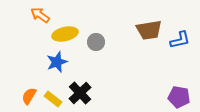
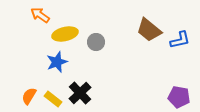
brown trapezoid: rotated 48 degrees clockwise
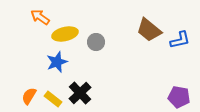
orange arrow: moved 2 px down
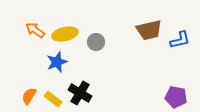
orange arrow: moved 5 px left, 13 px down
brown trapezoid: rotated 52 degrees counterclockwise
black cross: rotated 15 degrees counterclockwise
purple pentagon: moved 3 px left
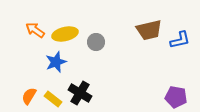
blue star: moved 1 px left
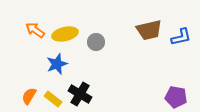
blue L-shape: moved 1 px right, 3 px up
blue star: moved 1 px right, 2 px down
black cross: moved 1 px down
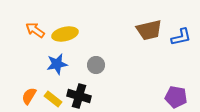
gray circle: moved 23 px down
blue star: rotated 10 degrees clockwise
black cross: moved 1 px left, 2 px down; rotated 15 degrees counterclockwise
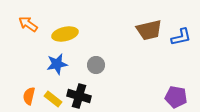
orange arrow: moved 7 px left, 6 px up
orange semicircle: rotated 18 degrees counterclockwise
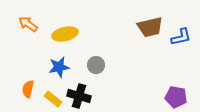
brown trapezoid: moved 1 px right, 3 px up
blue star: moved 2 px right, 3 px down
orange semicircle: moved 1 px left, 7 px up
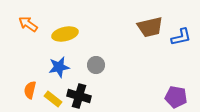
orange semicircle: moved 2 px right, 1 px down
